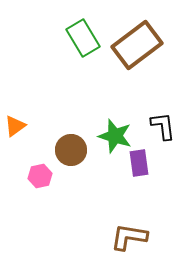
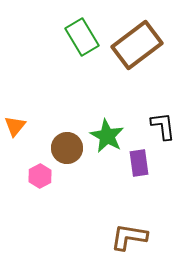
green rectangle: moved 1 px left, 1 px up
orange triangle: rotated 15 degrees counterclockwise
green star: moved 8 px left; rotated 12 degrees clockwise
brown circle: moved 4 px left, 2 px up
pink hexagon: rotated 15 degrees counterclockwise
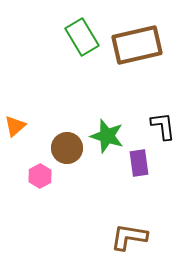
brown rectangle: rotated 24 degrees clockwise
orange triangle: rotated 10 degrees clockwise
green star: rotated 12 degrees counterclockwise
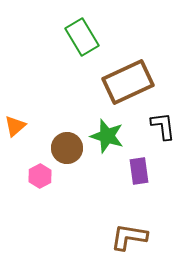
brown rectangle: moved 9 px left, 37 px down; rotated 12 degrees counterclockwise
purple rectangle: moved 8 px down
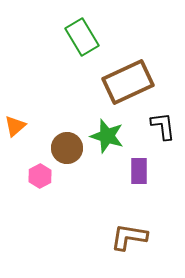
purple rectangle: rotated 8 degrees clockwise
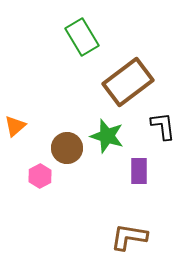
brown rectangle: rotated 12 degrees counterclockwise
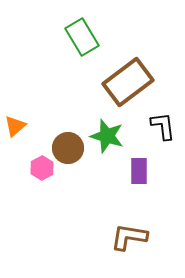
brown circle: moved 1 px right
pink hexagon: moved 2 px right, 8 px up
